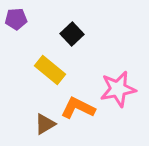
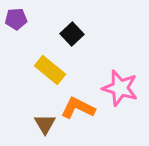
pink star: moved 2 px right, 1 px up; rotated 27 degrees clockwise
brown triangle: rotated 30 degrees counterclockwise
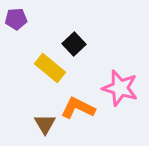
black square: moved 2 px right, 10 px down
yellow rectangle: moved 2 px up
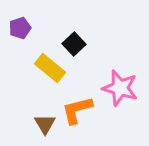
purple pentagon: moved 4 px right, 9 px down; rotated 15 degrees counterclockwise
orange L-shape: moved 1 px left, 2 px down; rotated 40 degrees counterclockwise
